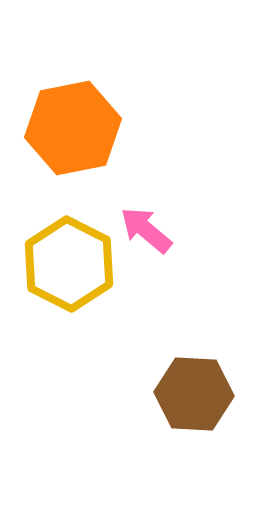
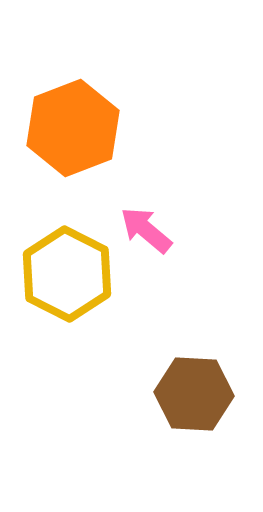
orange hexagon: rotated 10 degrees counterclockwise
yellow hexagon: moved 2 px left, 10 px down
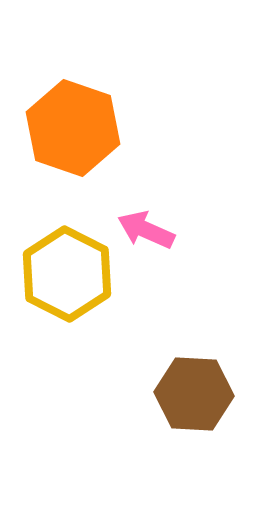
orange hexagon: rotated 20 degrees counterclockwise
pink arrow: rotated 16 degrees counterclockwise
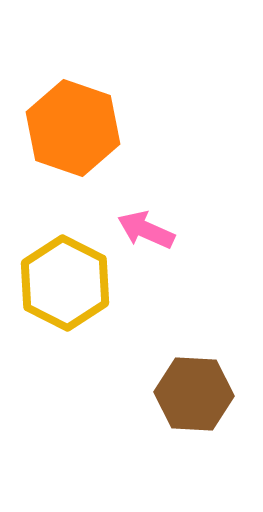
yellow hexagon: moved 2 px left, 9 px down
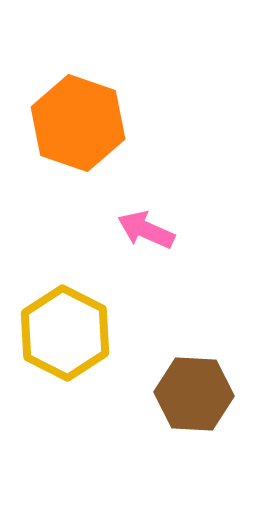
orange hexagon: moved 5 px right, 5 px up
yellow hexagon: moved 50 px down
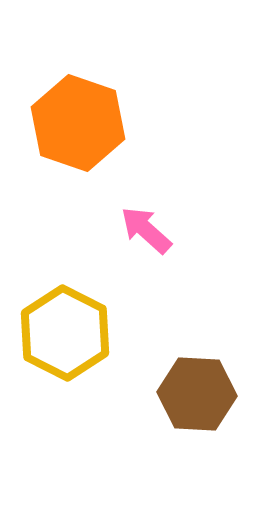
pink arrow: rotated 18 degrees clockwise
brown hexagon: moved 3 px right
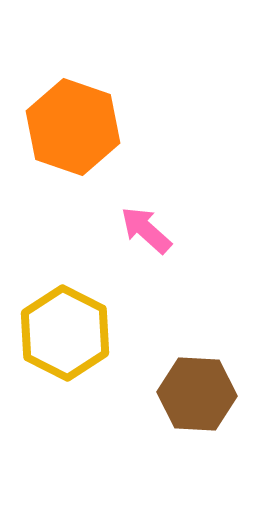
orange hexagon: moved 5 px left, 4 px down
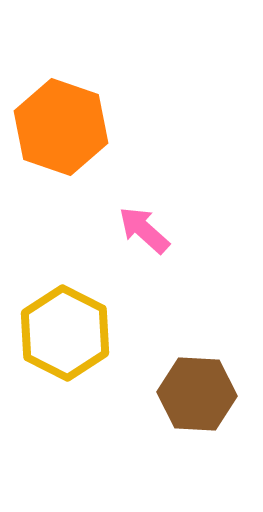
orange hexagon: moved 12 px left
pink arrow: moved 2 px left
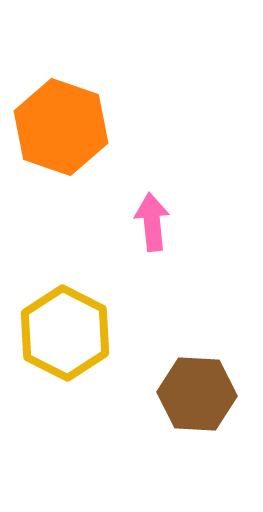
pink arrow: moved 8 px right, 8 px up; rotated 42 degrees clockwise
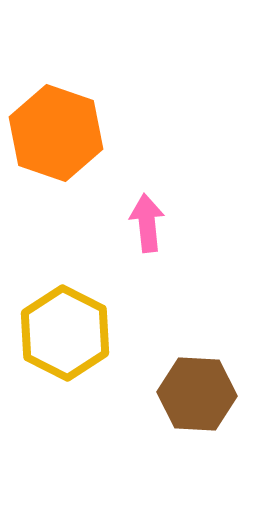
orange hexagon: moved 5 px left, 6 px down
pink arrow: moved 5 px left, 1 px down
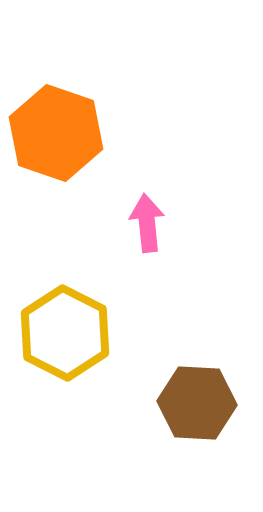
brown hexagon: moved 9 px down
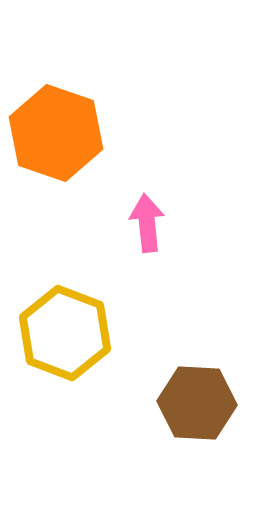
yellow hexagon: rotated 6 degrees counterclockwise
